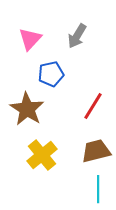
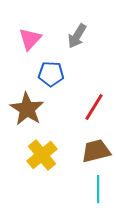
blue pentagon: rotated 15 degrees clockwise
red line: moved 1 px right, 1 px down
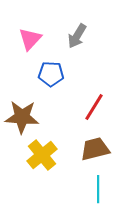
brown star: moved 5 px left, 8 px down; rotated 28 degrees counterclockwise
brown trapezoid: moved 1 px left, 2 px up
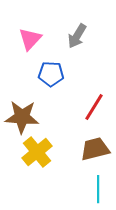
yellow cross: moved 5 px left, 3 px up
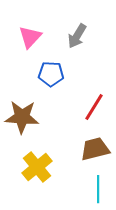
pink triangle: moved 2 px up
yellow cross: moved 15 px down
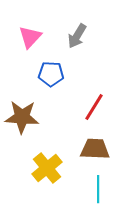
brown trapezoid: rotated 16 degrees clockwise
yellow cross: moved 10 px right, 1 px down
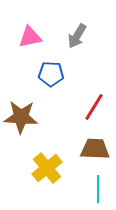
pink triangle: rotated 35 degrees clockwise
brown star: moved 1 px left
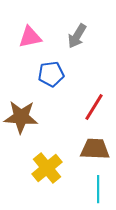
blue pentagon: rotated 10 degrees counterclockwise
